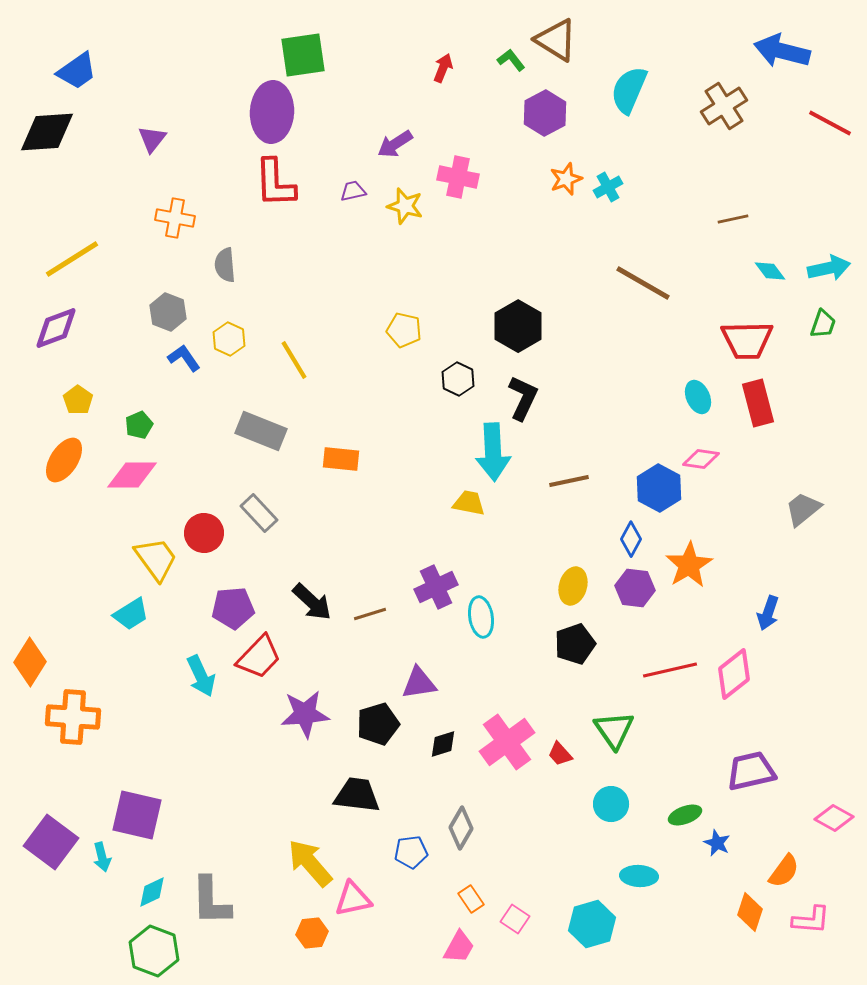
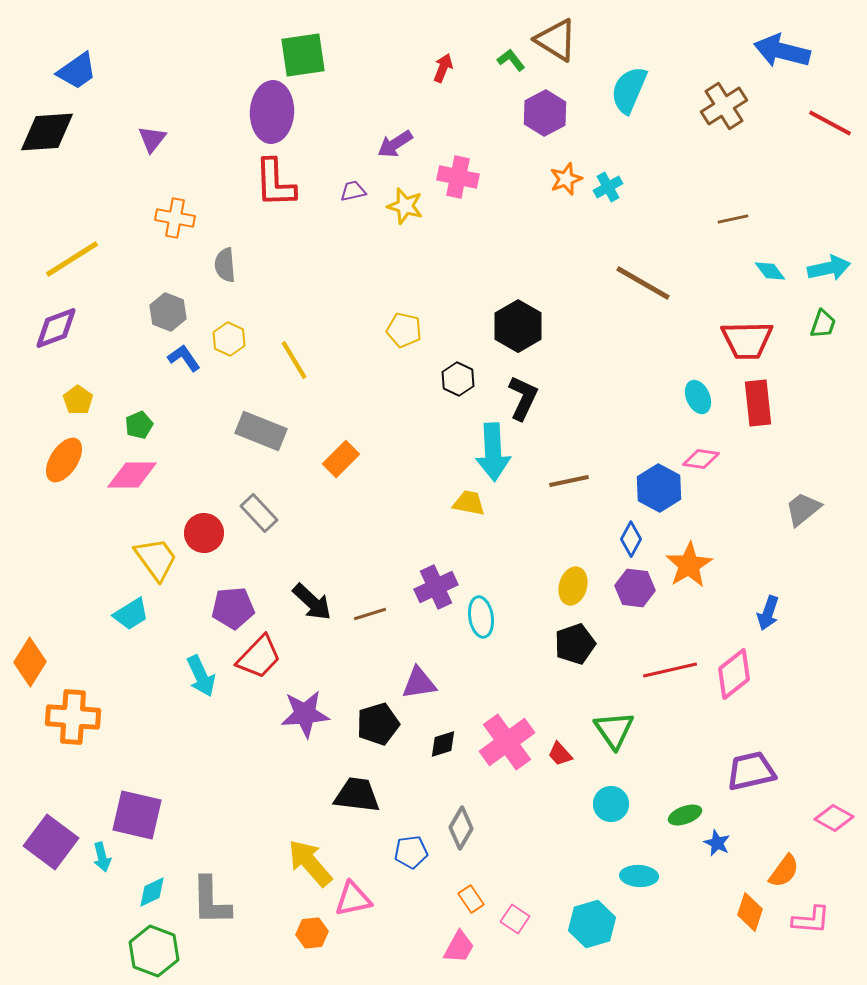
red rectangle at (758, 403): rotated 9 degrees clockwise
orange rectangle at (341, 459): rotated 51 degrees counterclockwise
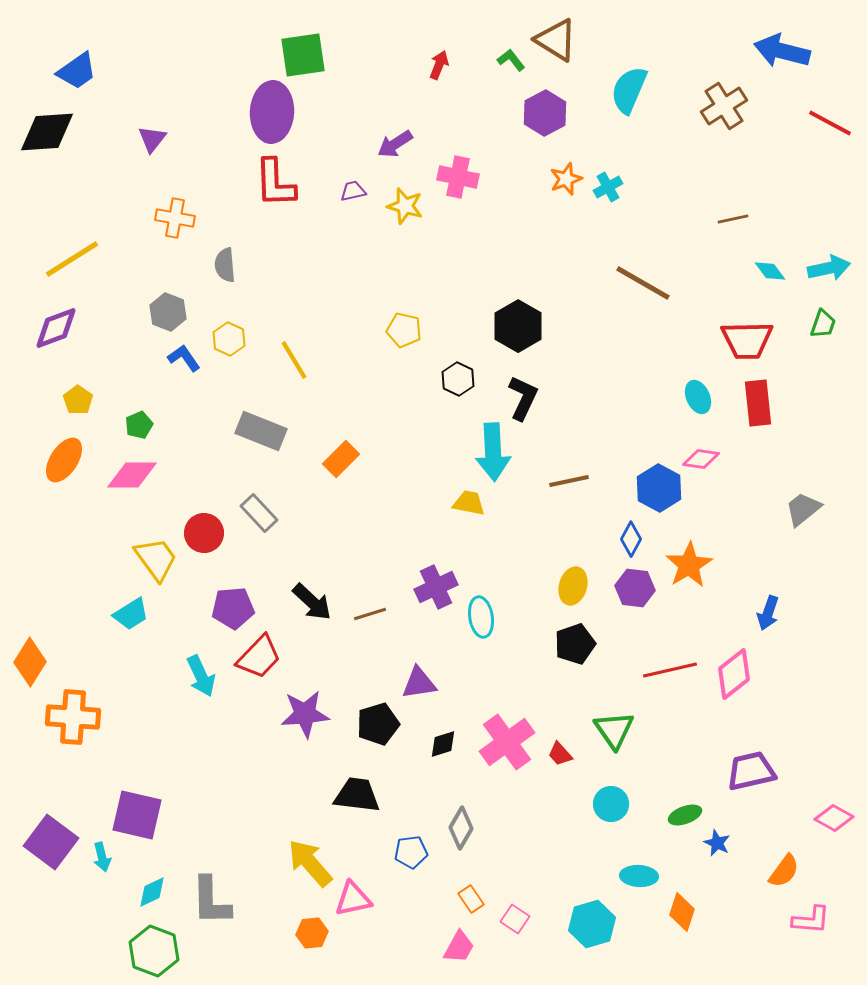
red arrow at (443, 68): moved 4 px left, 3 px up
orange diamond at (750, 912): moved 68 px left
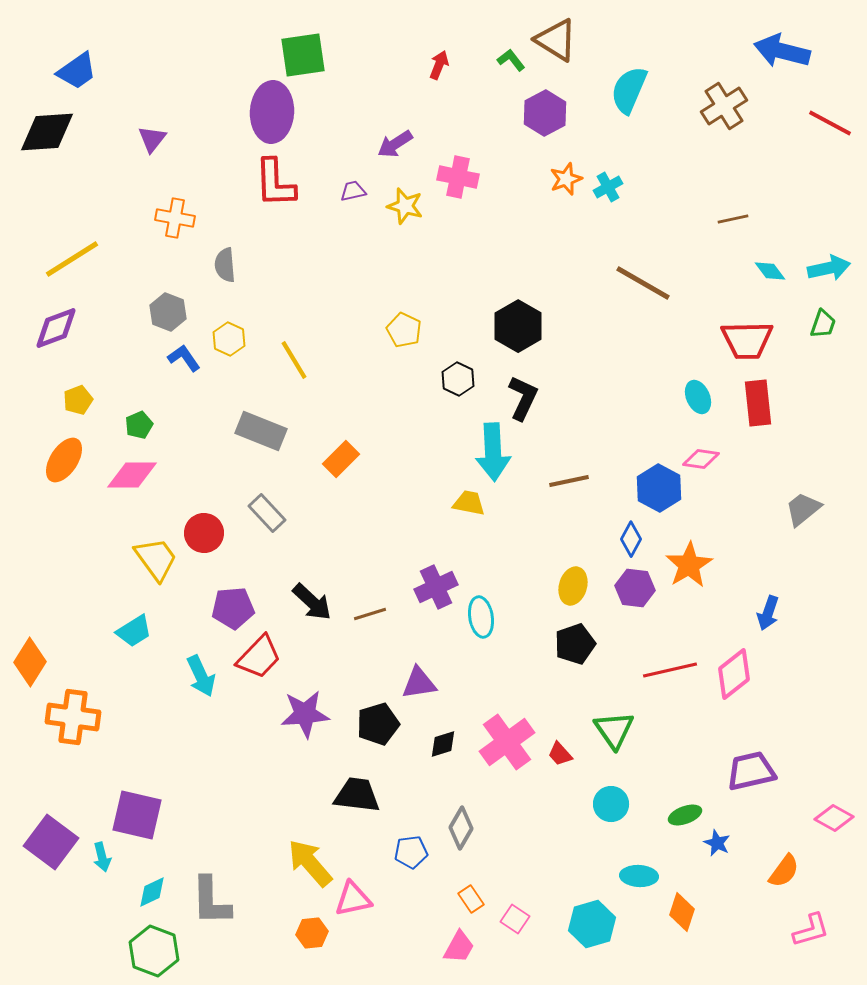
yellow pentagon at (404, 330): rotated 12 degrees clockwise
yellow pentagon at (78, 400): rotated 16 degrees clockwise
gray rectangle at (259, 513): moved 8 px right
cyan trapezoid at (131, 614): moved 3 px right, 17 px down
orange cross at (73, 717): rotated 4 degrees clockwise
pink L-shape at (811, 920): moved 10 px down; rotated 21 degrees counterclockwise
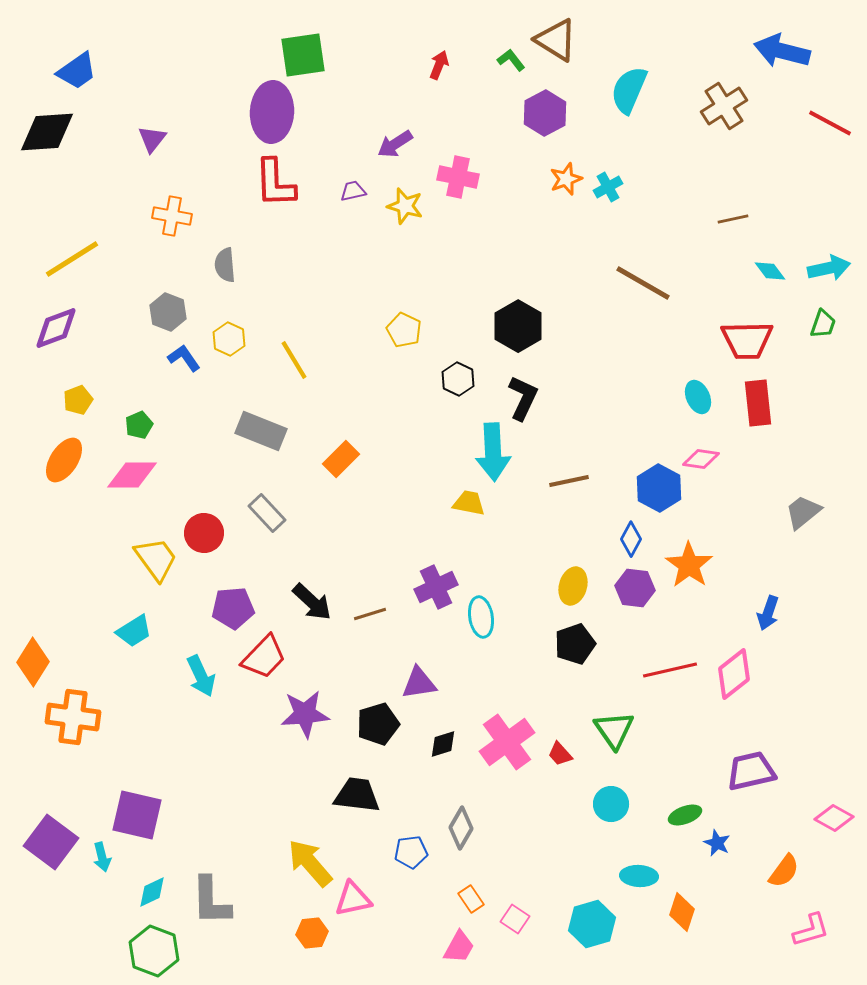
orange cross at (175, 218): moved 3 px left, 2 px up
gray trapezoid at (803, 509): moved 3 px down
orange star at (689, 565): rotated 6 degrees counterclockwise
red trapezoid at (259, 657): moved 5 px right
orange diamond at (30, 662): moved 3 px right
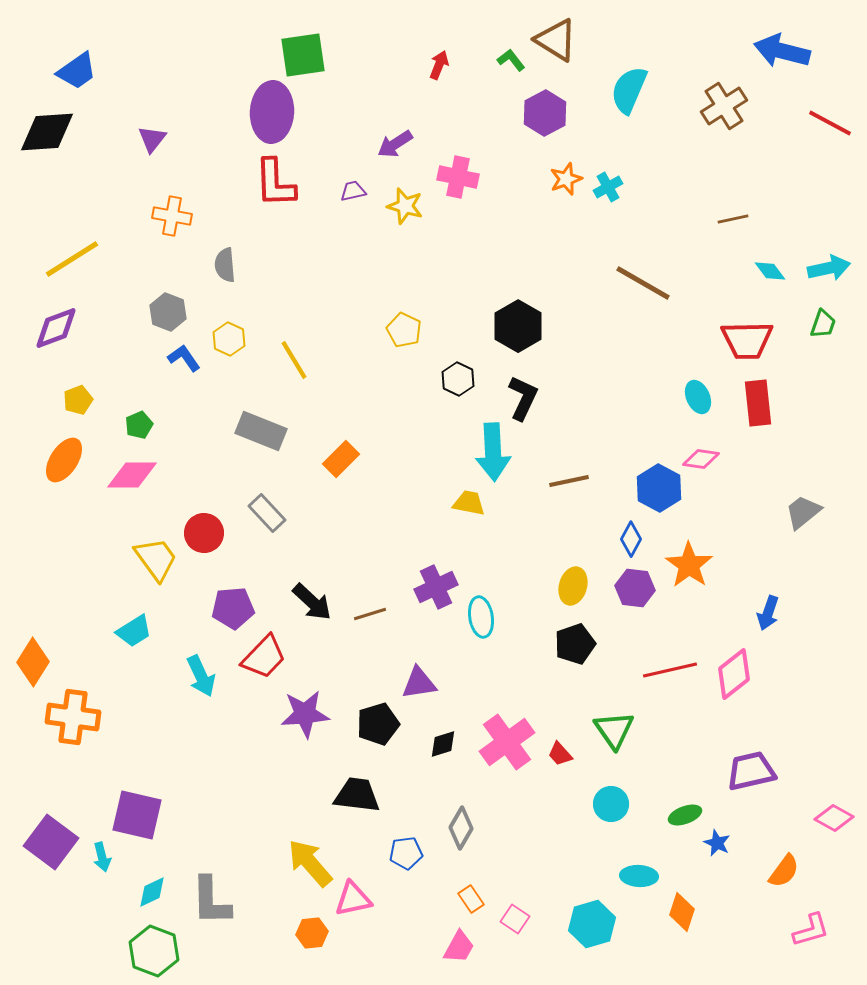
blue pentagon at (411, 852): moved 5 px left, 1 px down
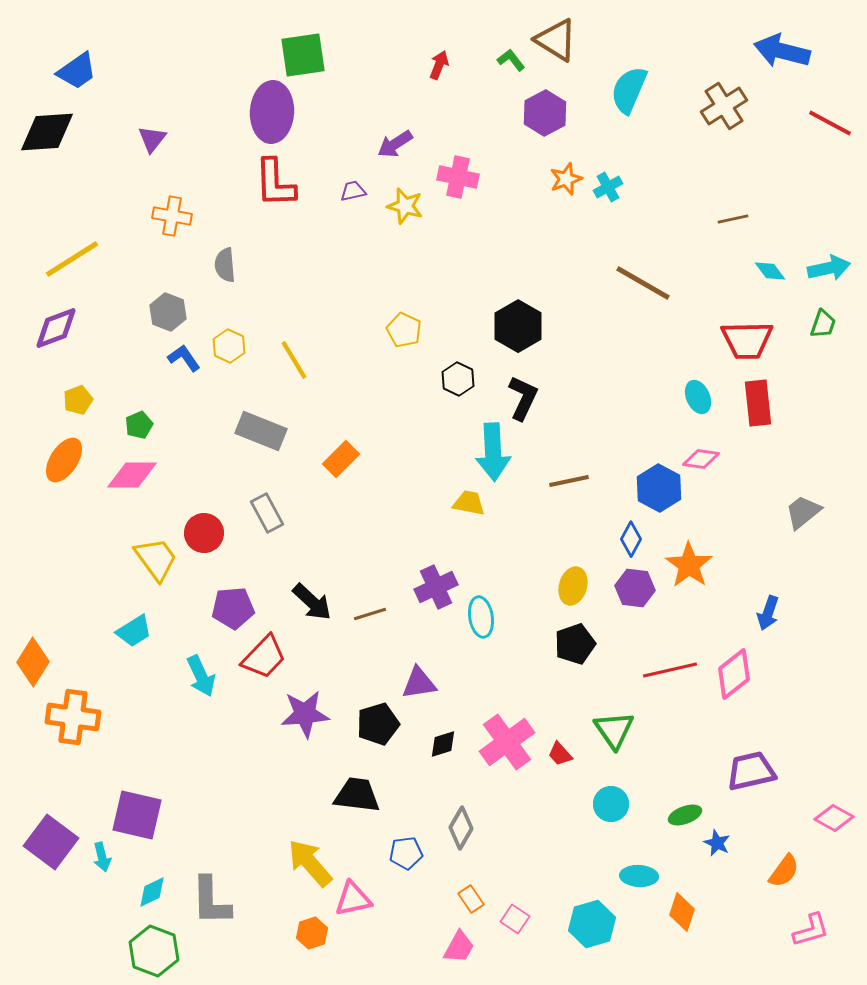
yellow hexagon at (229, 339): moved 7 px down
gray rectangle at (267, 513): rotated 15 degrees clockwise
orange hexagon at (312, 933): rotated 12 degrees counterclockwise
